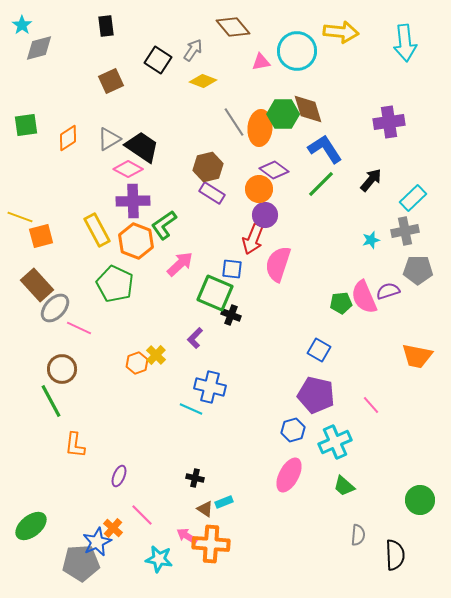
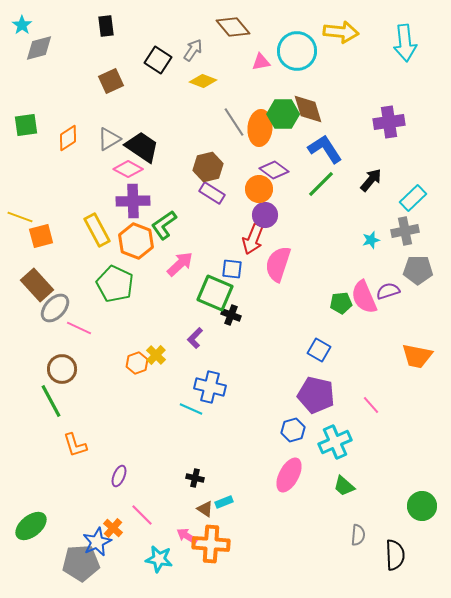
orange L-shape at (75, 445): rotated 24 degrees counterclockwise
green circle at (420, 500): moved 2 px right, 6 px down
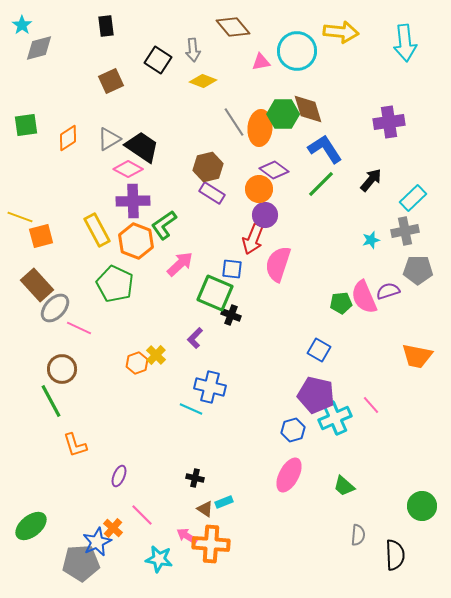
gray arrow at (193, 50): rotated 140 degrees clockwise
cyan cross at (335, 442): moved 24 px up
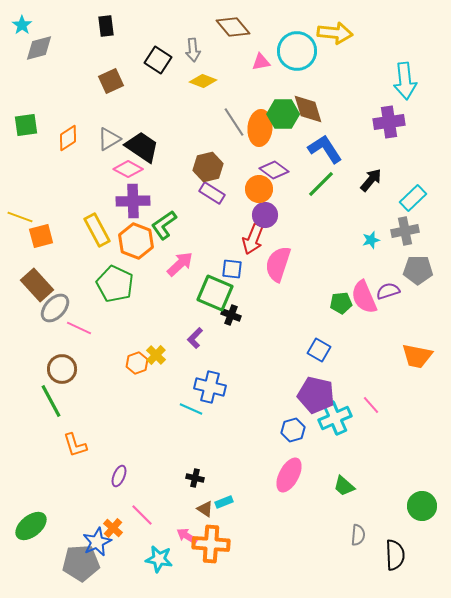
yellow arrow at (341, 32): moved 6 px left, 1 px down
cyan arrow at (405, 43): moved 38 px down
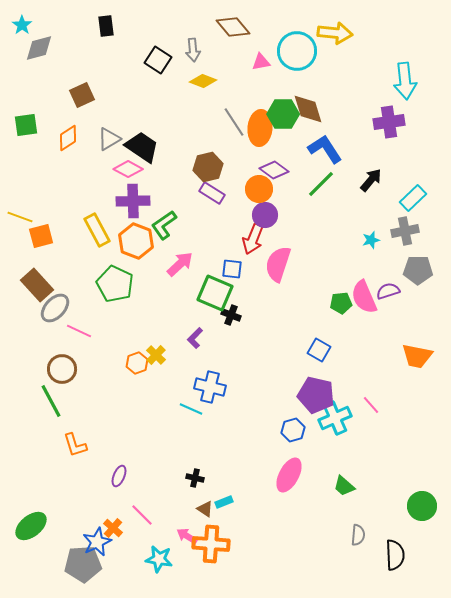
brown square at (111, 81): moved 29 px left, 14 px down
pink line at (79, 328): moved 3 px down
gray pentagon at (81, 563): moved 2 px right, 1 px down
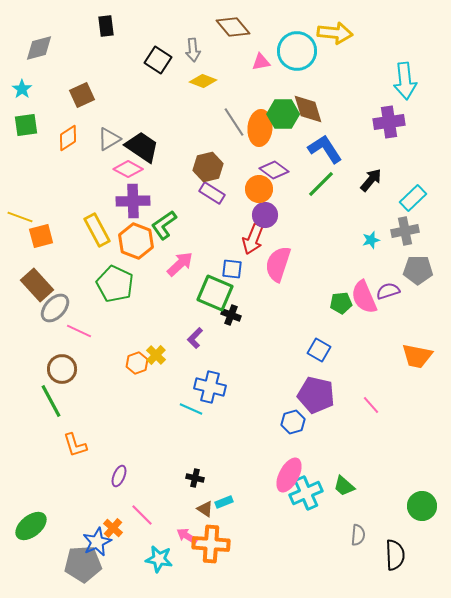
cyan star at (22, 25): moved 64 px down
cyan cross at (335, 418): moved 29 px left, 75 px down
blue hexagon at (293, 430): moved 8 px up
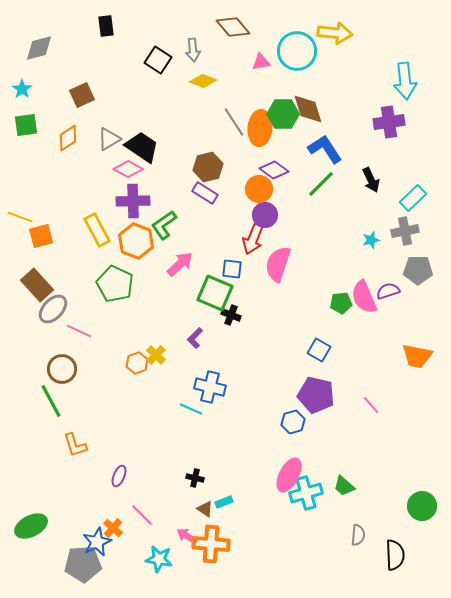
black arrow at (371, 180): rotated 115 degrees clockwise
purple rectangle at (212, 193): moved 7 px left
gray ellipse at (55, 308): moved 2 px left, 1 px down
cyan cross at (306, 493): rotated 8 degrees clockwise
green ellipse at (31, 526): rotated 12 degrees clockwise
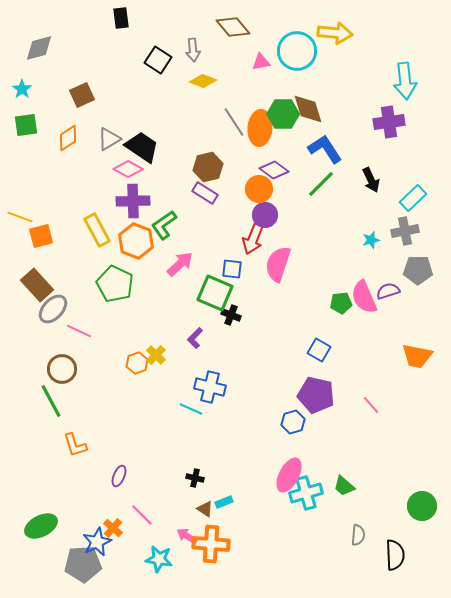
black rectangle at (106, 26): moved 15 px right, 8 px up
green ellipse at (31, 526): moved 10 px right
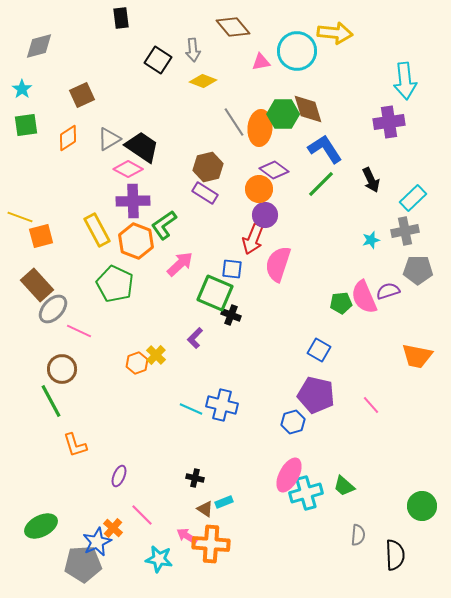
gray diamond at (39, 48): moved 2 px up
blue cross at (210, 387): moved 12 px right, 18 px down
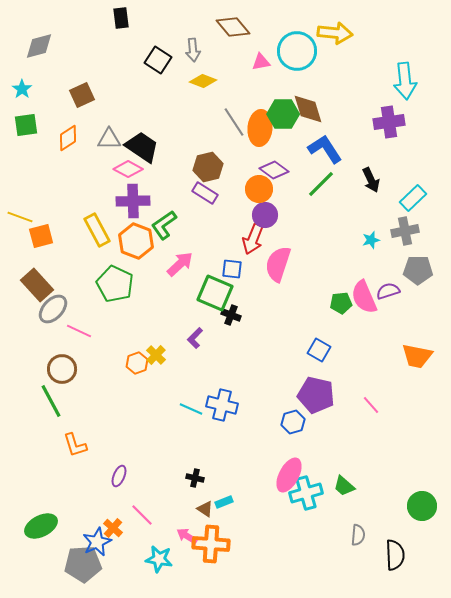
gray triangle at (109, 139): rotated 30 degrees clockwise
